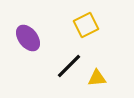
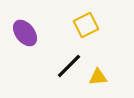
purple ellipse: moved 3 px left, 5 px up
yellow triangle: moved 1 px right, 1 px up
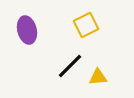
purple ellipse: moved 2 px right, 3 px up; rotated 24 degrees clockwise
black line: moved 1 px right
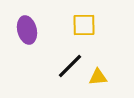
yellow square: moved 2 px left; rotated 25 degrees clockwise
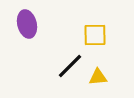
yellow square: moved 11 px right, 10 px down
purple ellipse: moved 6 px up
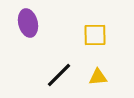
purple ellipse: moved 1 px right, 1 px up
black line: moved 11 px left, 9 px down
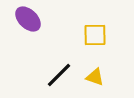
purple ellipse: moved 4 px up; rotated 32 degrees counterclockwise
yellow triangle: moved 3 px left; rotated 24 degrees clockwise
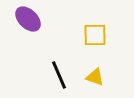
black line: rotated 68 degrees counterclockwise
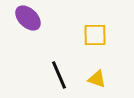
purple ellipse: moved 1 px up
yellow triangle: moved 2 px right, 2 px down
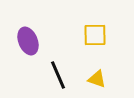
purple ellipse: moved 23 px down; rotated 24 degrees clockwise
black line: moved 1 px left
